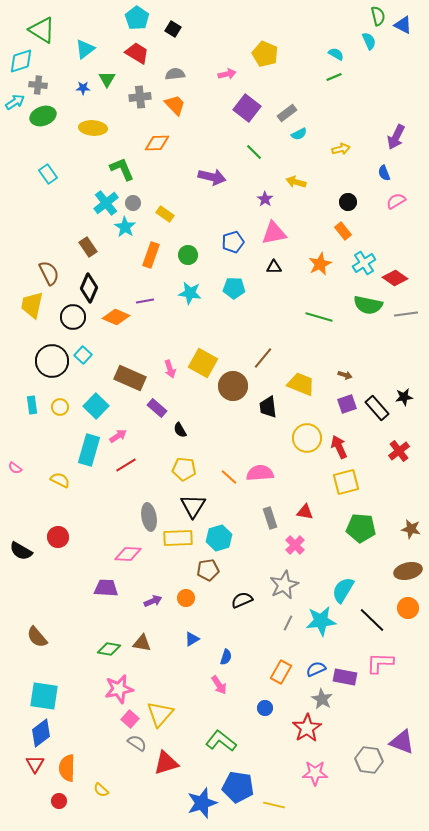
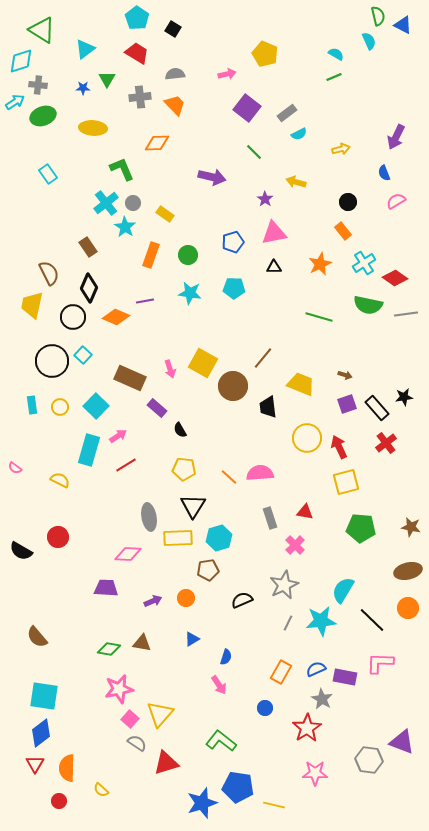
red cross at (399, 451): moved 13 px left, 8 px up
brown star at (411, 529): moved 2 px up
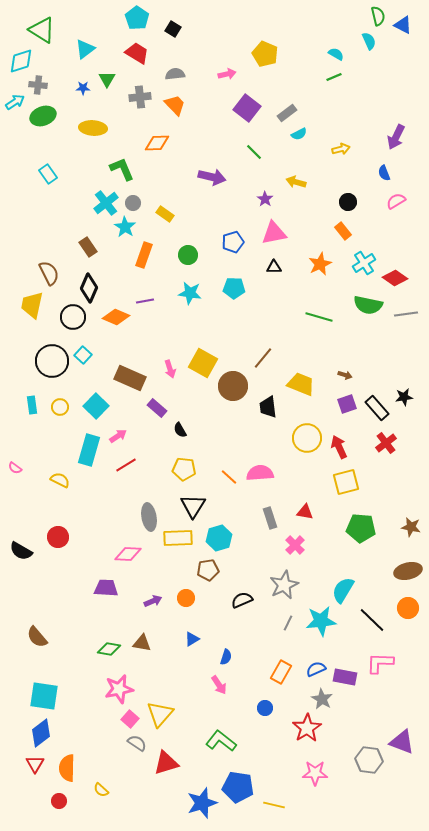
orange rectangle at (151, 255): moved 7 px left
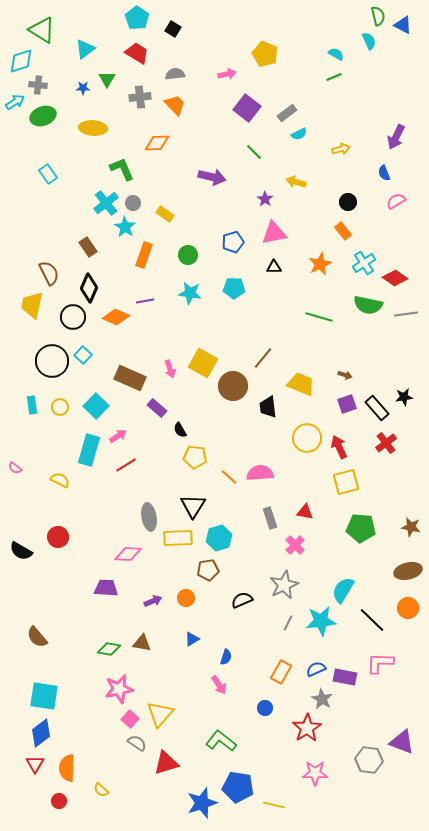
yellow pentagon at (184, 469): moved 11 px right, 12 px up
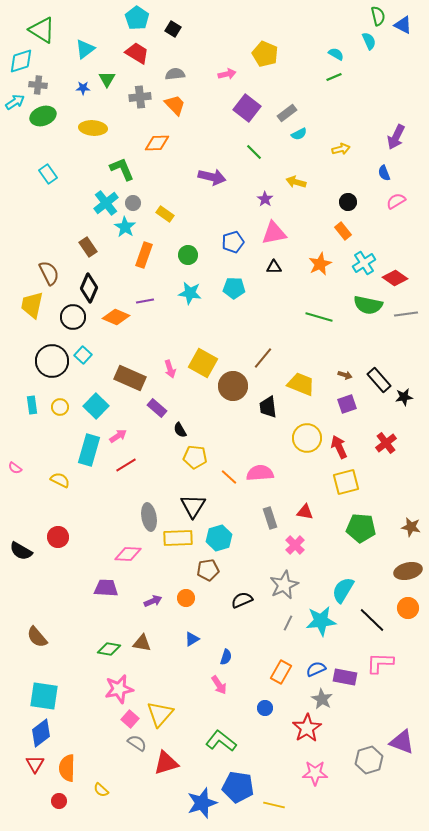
black rectangle at (377, 408): moved 2 px right, 28 px up
gray hexagon at (369, 760): rotated 24 degrees counterclockwise
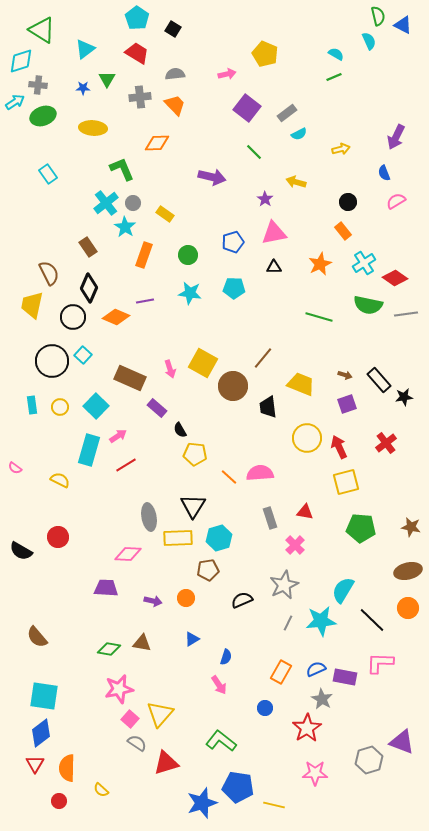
yellow pentagon at (195, 457): moved 3 px up
purple arrow at (153, 601): rotated 36 degrees clockwise
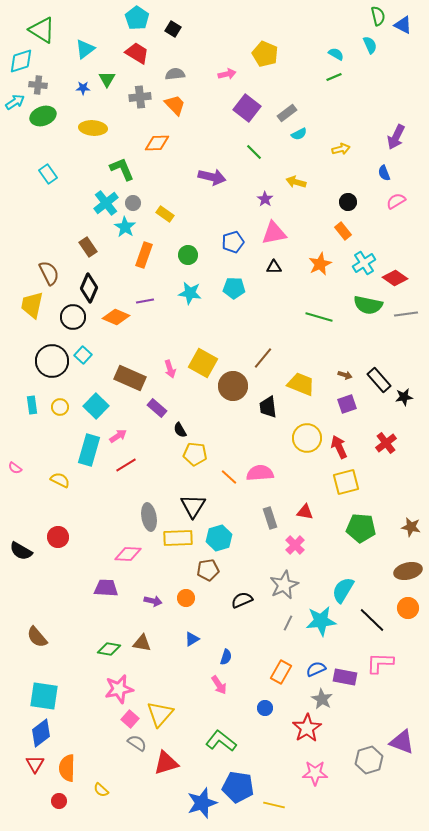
cyan semicircle at (369, 41): moved 1 px right, 4 px down
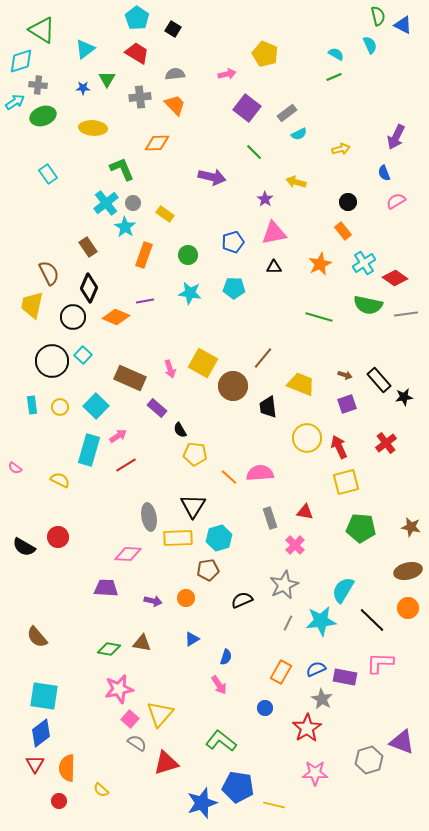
black semicircle at (21, 551): moved 3 px right, 4 px up
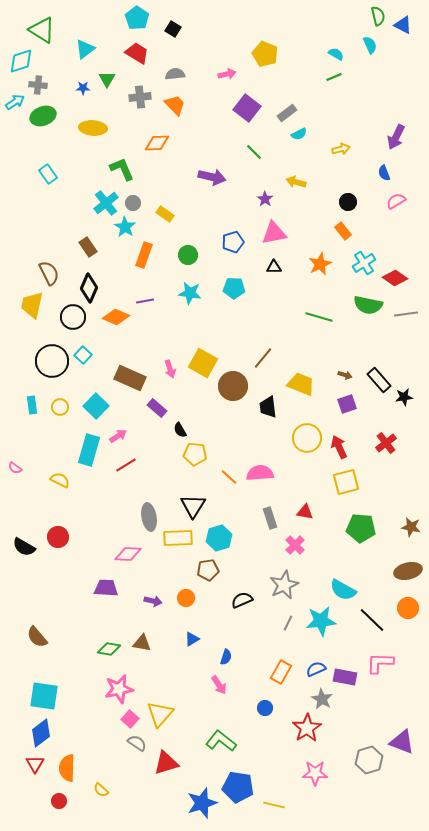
cyan semicircle at (343, 590): rotated 92 degrees counterclockwise
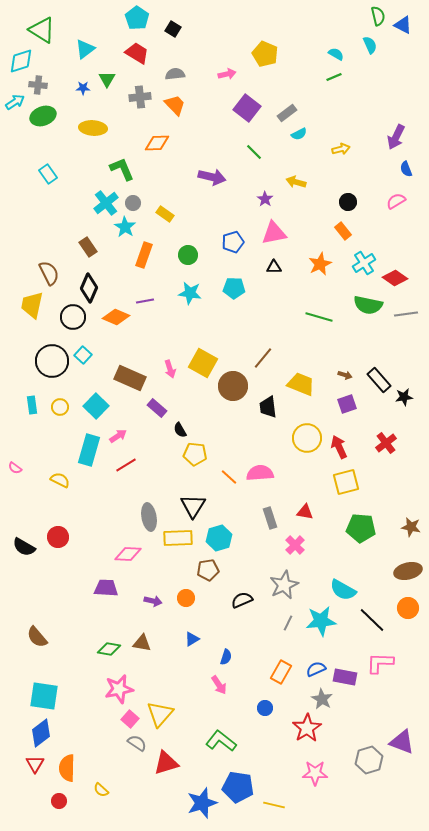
blue semicircle at (384, 173): moved 22 px right, 4 px up
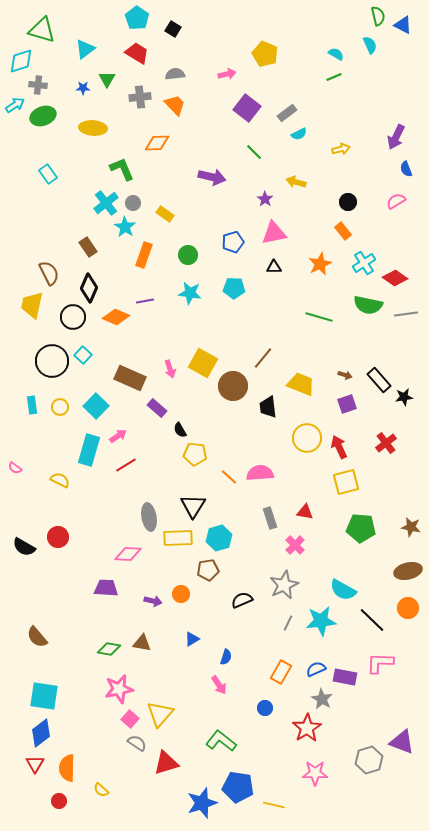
green triangle at (42, 30): rotated 16 degrees counterclockwise
cyan arrow at (15, 102): moved 3 px down
orange circle at (186, 598): moved 5 px left, 4 px up
